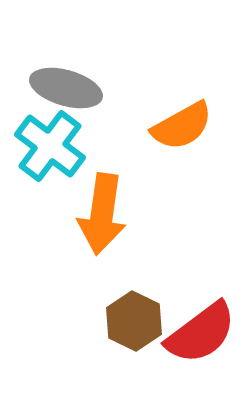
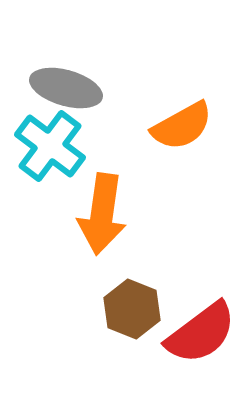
brown hexagon: moved 2 px left, 12 px up; rotated 4 degrees counterclockwise
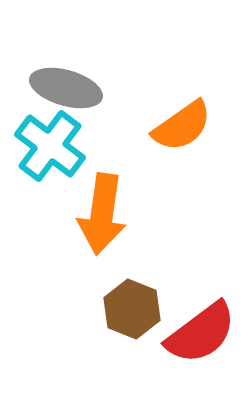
orange semicircle: rotated 6 degrees counterclockwise
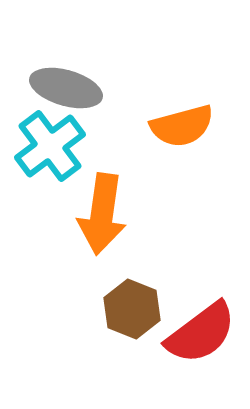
orange semicircle: rotated 20 degrees clockwise
cyan cross: rotated 16 degrees clockwise
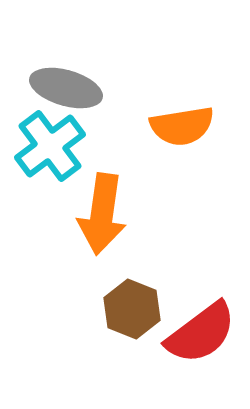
orange semicircle: rotated 6 degrees clockwise
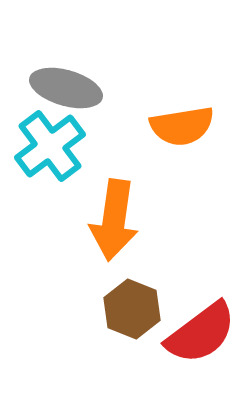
orange arrow: moved 12 px right, 6 px down
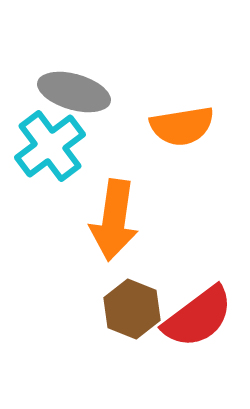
gray ellipse: moved 8 px right, 4 px down
red semicircle: moved 3 px left, 16 px up
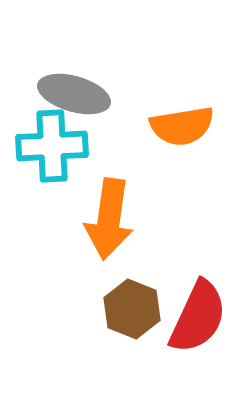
gray ellipse: moved 2 px down
cyan cross: moved 2 px right; rotated 34 degrees clockwise
orange arrow: moved 5 px left, 1 px up
red semicircle: rotated 28 degrees counterclockwise
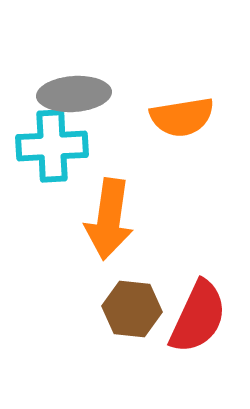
gray ellipse: rotated 20 degrees counterclockwise
orange semicircle: moved 9 px up
brown hexagon: rotated 16 degrees counterclockwise
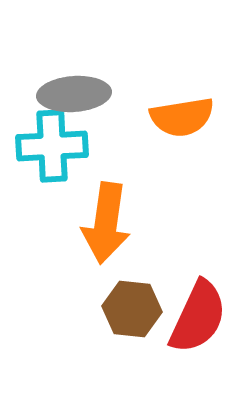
orange arrow: moved 3 px left, 4 px down
